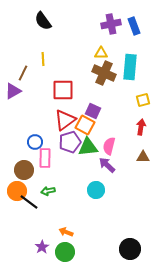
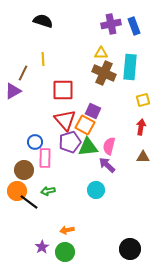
black semicircle: rotated 144 degrees clockwise
red triangle: rotated 35 degrees counterclockwise
orange arrow: moved 1 px right, 2 px up; rotated 32 degrees counterclockwise
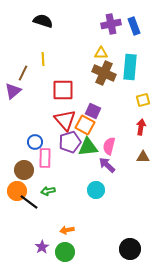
purple triangle: rotated 12 degrees counterclockwise
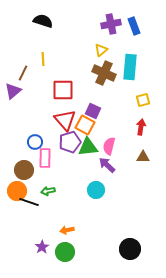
yellow triangle: moved 3 px up; rotated 40 degrees counterclockwise
black line: rotated 18 degrees counterclockwise
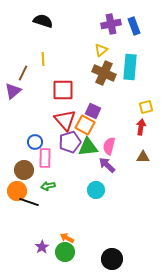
yellow square: moved 3 px right, 7 px down
green arrow: moved 5 px up
orange arrow: moved 8 px down; rotated 40 degrees clockwise
black circle: moved 18 px left, 10 px down
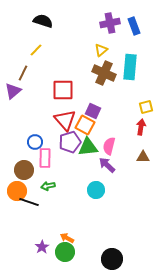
purple cross: moved 1 px left, 1 px up
yellow line: moved 7 px left, 9 px up; rotated 48 degrees clockwise
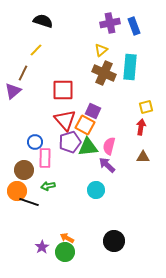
black circle: moved 2 px right, 18 px up
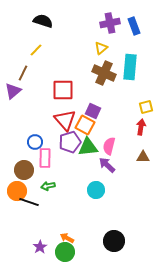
yellow triangle: moved 2 px up
purple star: moved 2 px left
